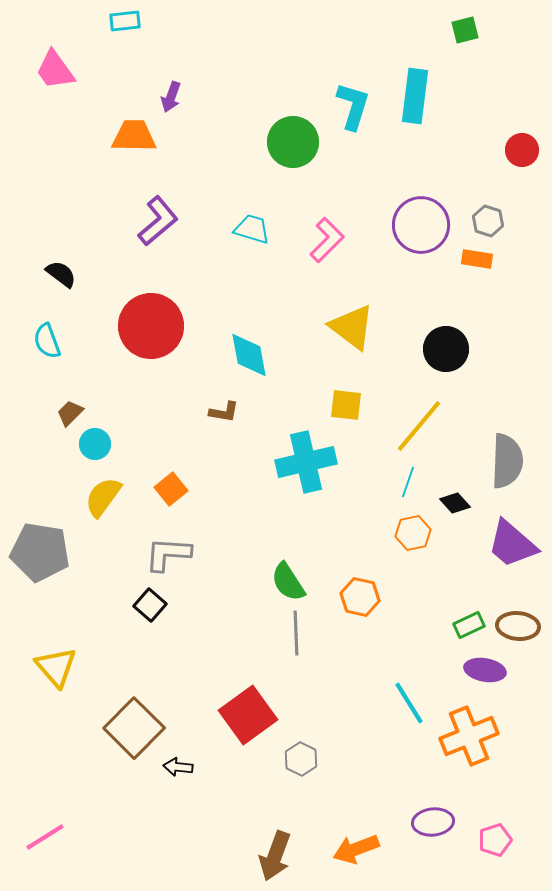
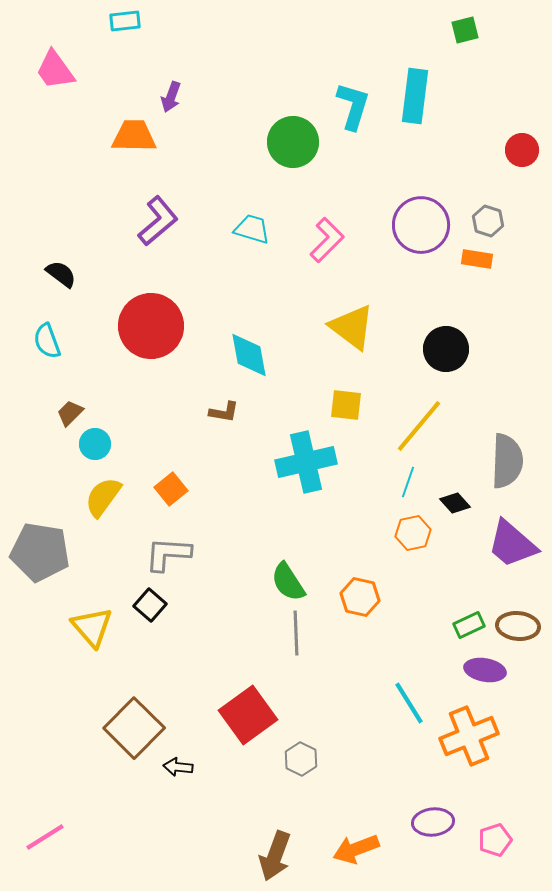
yellow triangle at (56, 667): moved 36 px right, 40 px up
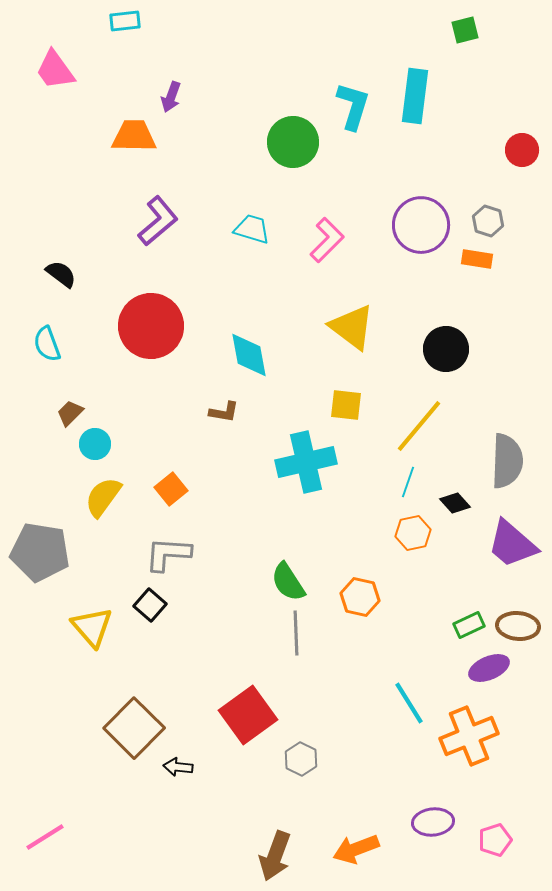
cyan semicircle at (47, 341): moved 3 px down
purple ellipse at (485, 670): moved 4 px right, 2 px up; rotated 33 degrees counterclockwise
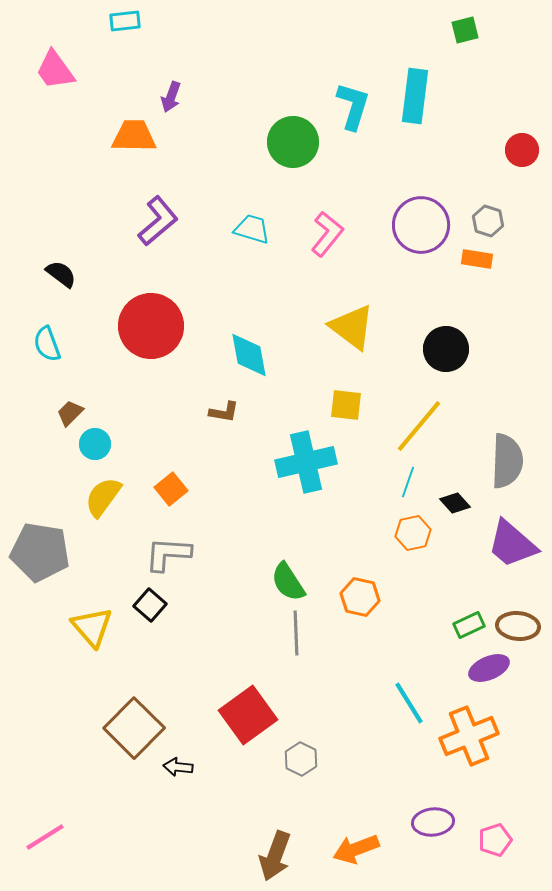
pink L-shape at (327, 240): moved 6 px up; rotated 6 degrees counterclockwise
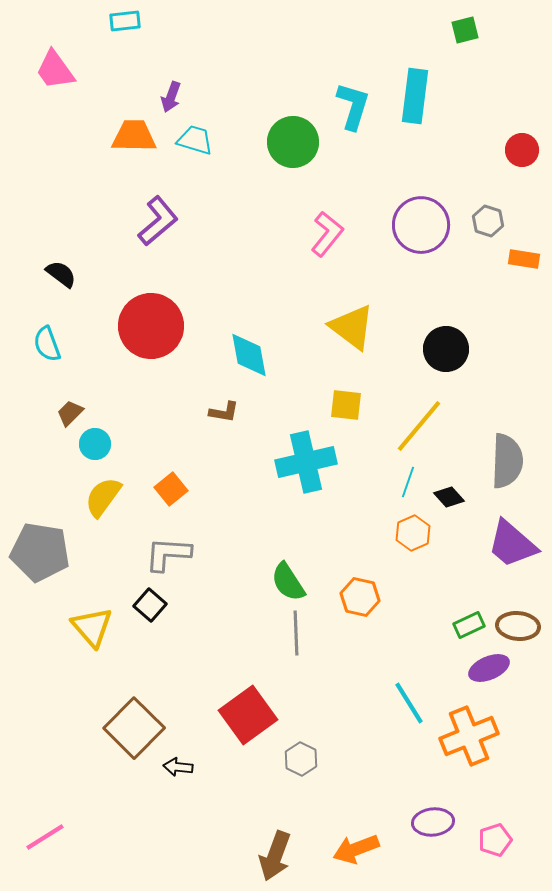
cyan trapezoid at (252, 229): moved 57 px left, 89 px up
orange rectangle at (477, 259): moved 47 px right
black diamond at (455, 503): moved 6 px left, 6 px up
orange hexagon at (413, 533): rotated 12 degrees counterclockwise
